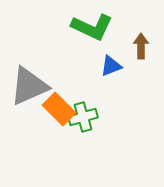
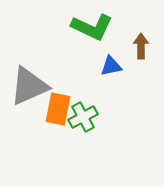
blue triangle: rotated 10 degrees clockwise
orange rectangle: moved 1 px left; rotated 56 degrees clockwise
green cross: rotated 12 degrees counterclockwise
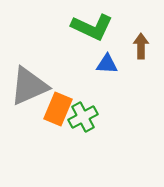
blue triangle: moved 4 px left, 2 px up; rotated 15 degrees clockwise
orange rectangle: rotated 12 degrees clockwise
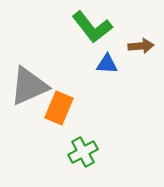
green L-shape: rotated 27 degrees clockwise
brown arrow: rotated 85 degrees clockwise
orange rectangle: moved 1 px right, 1 px up
green cross: moved 35 px down
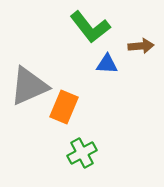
green L-shape: moved 2 px left
orange rectangle: moved 5 px right, 1 px up
green cross: moved 1 px left, 1 px down
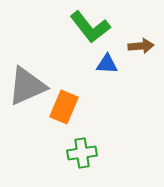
gray triangle: moved 2 px left
green cross: rotated 20 degrees clockwise
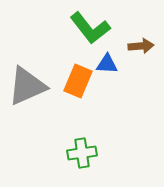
green L-shape: moved 1 px down
orange rectangle: moved 14 px right, 26 px up
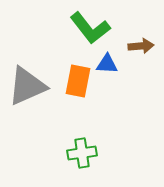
orange rectangle: rotated 12 degrees counterclockwise
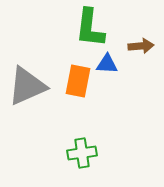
green L-shape: rotated 45 degrees clockwise
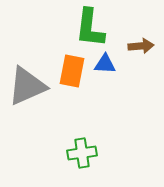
blue triangle: moved 2 px left
orange rectangle: moved 6 px left, 10 px up
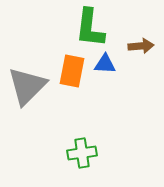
gray triangle: rotated 21 degrees counterclockwise
